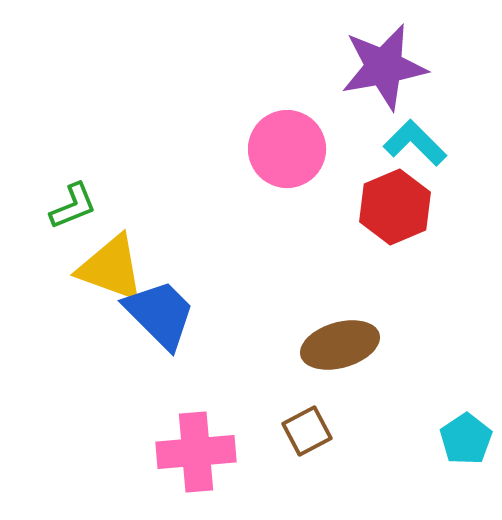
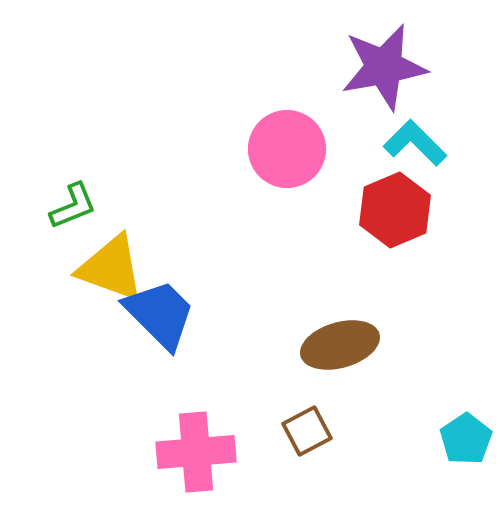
red hexagon: moved 3 px down
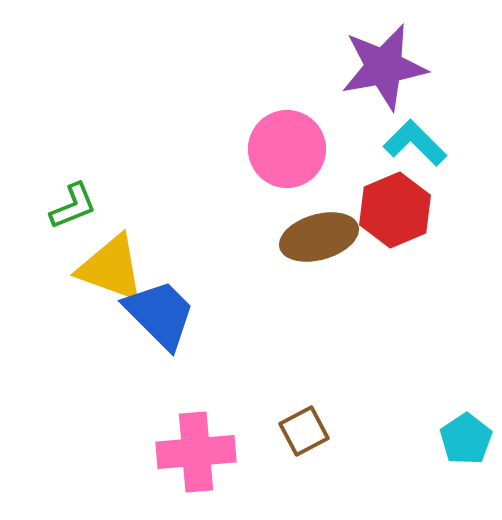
brown ellipse: moved 21 px left, 108 px up
brown square: moved 3 px left
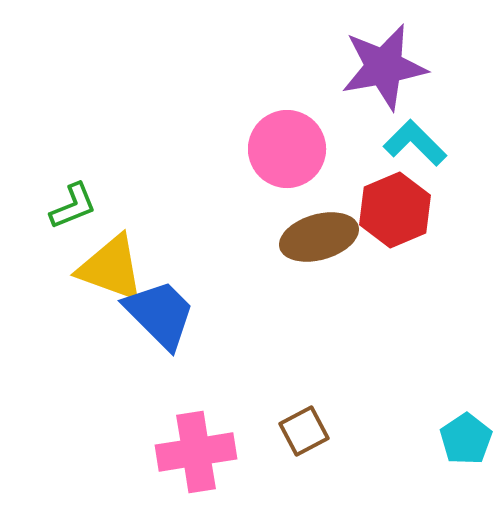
pink cross: rotated 4 degrees counterclockwise
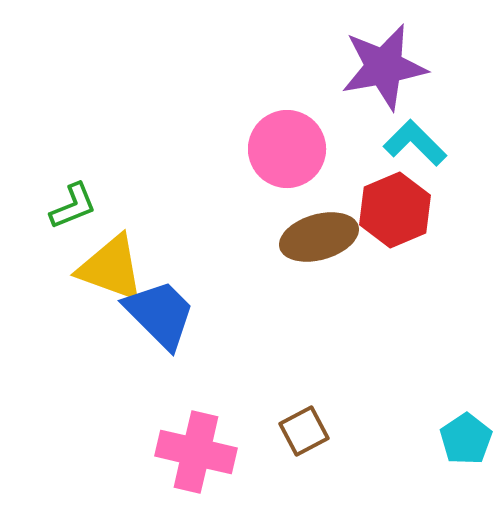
pink cross: rotated 22 degrees clockwise
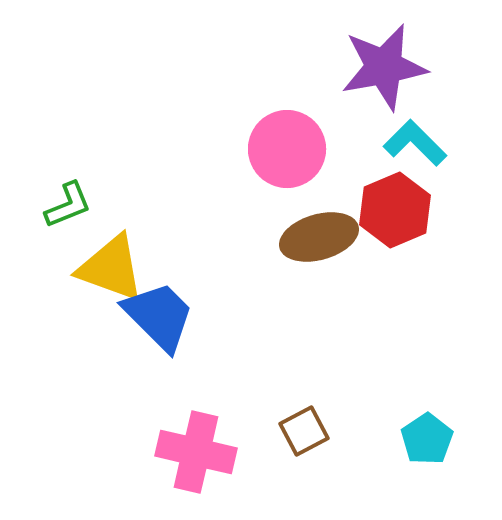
green L-shape: moved 5 px left, 1 px up
blue trapezoid: moved 1 px left, 2 px down
cyan pentagon: moved 39 px left
